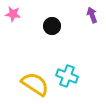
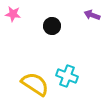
purple arrow: rotated 49 degrees counterclockwise
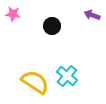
cyan cross: rotated 20 degrees clockwise
yellow semicircle: moved 2 px up
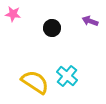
purple arrow: moved 2 px left, 6 px down
black circle: moved 2 px down
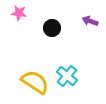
pink star: moved 6 px right, 1 px up
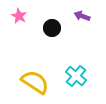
pink star: moved 3 px down; rotated 21 degrees clockwise
purple arrow: moved 8 px left, 5 px up
cyan cross: moved 9 px right
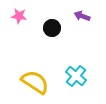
pink star: rotated 21 degrees counterclockwise
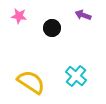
purple arrow: moved 1 px right, 1 px up
yellow semicircle: moved 4 px left
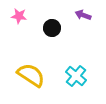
yellow semicircle: moved 7 px up
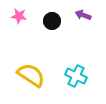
black circle: moved 7 px up
cyan cross: rotated 15 degrees counterclockwise
